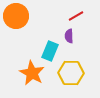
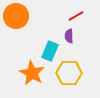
yellow hexagon: moved 2 px left
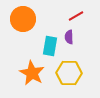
orange circle: moved 7 px right, 3 px down
purple semicircle: moved 1 px down
cyan rectangle: moved 5 px up; rotated 12 degrees counterclockwise
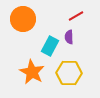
cyan rectangle: rotated 18 degrees clockwise
orange star: moved 1 px up
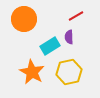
orange circle: moved 1 px right
cyan rectangle: rotated 30 degrees clockwise
yellow hexagon: moved 1 px up; rotated 15 degrees counterclockwise
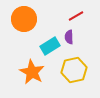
yellow hexagon: moved 5 px right, 2 px up
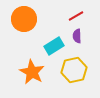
purple semicircle: moved 8 px right, 1 px up
cyan rectangle: moved 4 px right
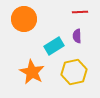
red line: moved 4 px right, 4 px up; rotated 28 degrees clockwise
yellow hexagon: moved 2 px down
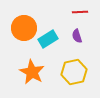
orange circle: moved 9 px down
purple semicircle: rotated 16 degrees counterclockwise
cyan rectangle: moved 6 px left, 7 px up
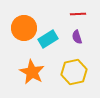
red line: moved 2 px left, 2 px down
purple semicircle: moved 1 px down
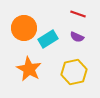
red line: rotated 21 degrees clockwise
purple semicircle: rotated 48 degrees counterclockwise
orange star: moved 3 px left, 3 px up
